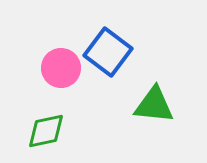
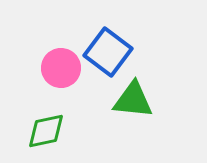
green triangle: moved 21 px left, 5 px up
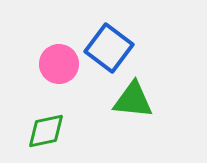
blue square: moved 1 px right, 4 px up
pink circle: moved 2 px left, 4 px up
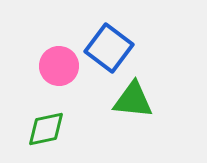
pink circle: moved 2 px down
green diamond: moved 2 px up
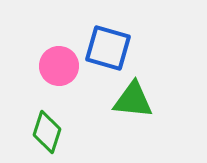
blue square: moved 1 px left; rotated 21 degrees counterclockwise
green diamond: moved 1 px right, 3 px down; rotated 60 degrees counterclockwise
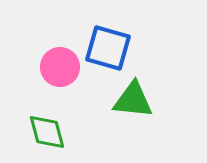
pink circle: moved 1 px right, 1 px down
green diamond: rotated 33 degrees counterclockwise
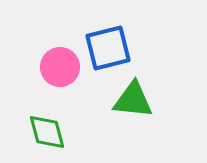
blue square: rotated 30 degrees counterclockwise
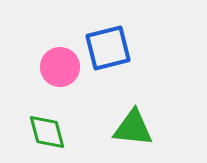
green triangle: moved 28 px down
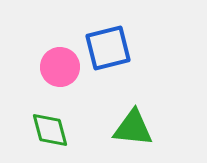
green diamond: moved 3 px right, 2 px up
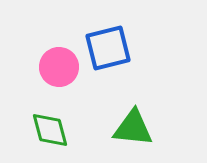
pink circle: moved 1 px left
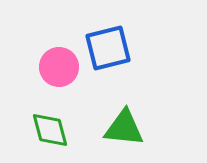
green triangle: moved 9 px left
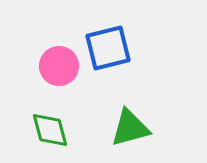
pink circle: moved 1 px up
green triangle: moved 6 px right; rotated 21 degrees counterclockwise
